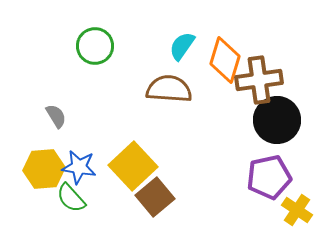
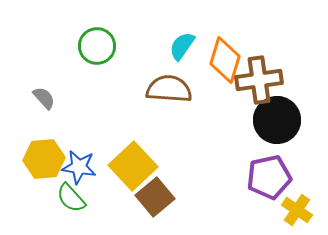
green circle: moved 2 px right
gray semicircle: moved 12 px left, 18 px up; rotated 10 degrees counterclockwise
yellow hexagon: moved 10 px up
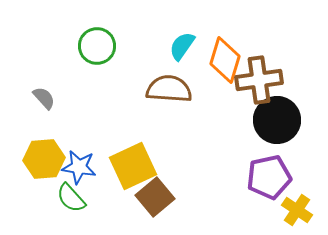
yellow square: rotated 18 degrees clockwise
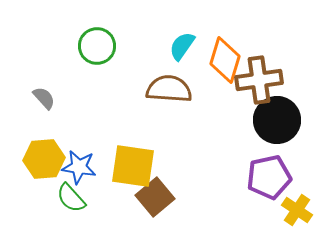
yellow square: rotated 33 degrees clockwise
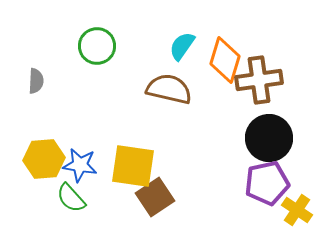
brown semicircle: rotated 9 degrees clockwise
gray semicircle: moved 8 px left, 17 px up; rotated 45 degrees clockwise
black circle: moved 8 px left, 18 px down
blue star: moved 1 px right, 2 px up
purple pentagon: moved 2 px left, 6 px down
brown square: rotated 6 degrees clockwise
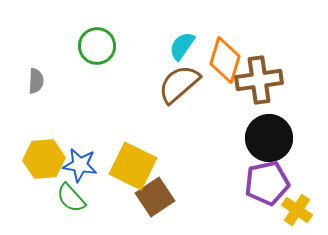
brown semicircle: moved 10 px right, 5 px up; rotated 54 degrees counterclockwise
yellow square: rotated 18 degrees clockwise
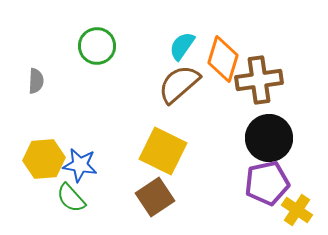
orange diamond: moved 2 px left, 1 px up
yellow square: moved 30 px right, 15 px up
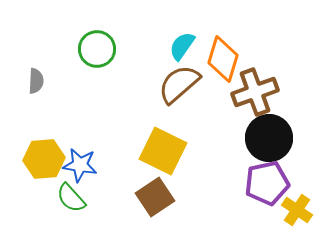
green circle: moved 3 px down
brown cross: moved 4 px left, 12 px down; rotated 12 degrees counterclockwise
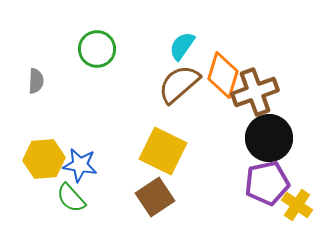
orange diamond: moved 16 px down
yellow cross: moved 5 px up
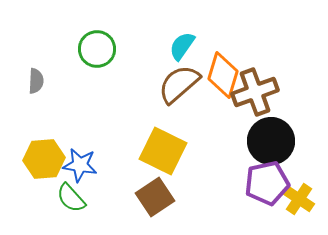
black circle: moved 2 px right, 3 px down
yellow cross: moved 2 px right, 6 px up
